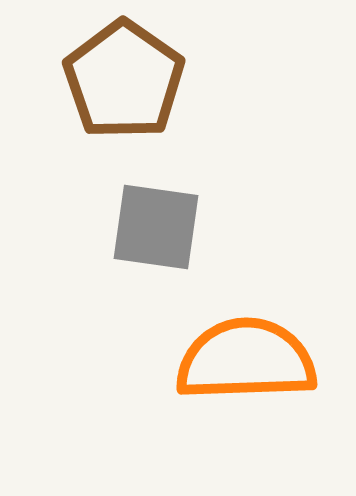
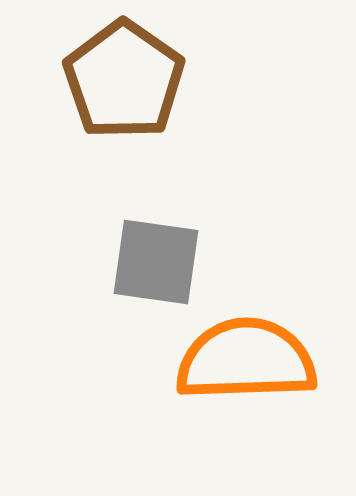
gray square: moved 35 px down
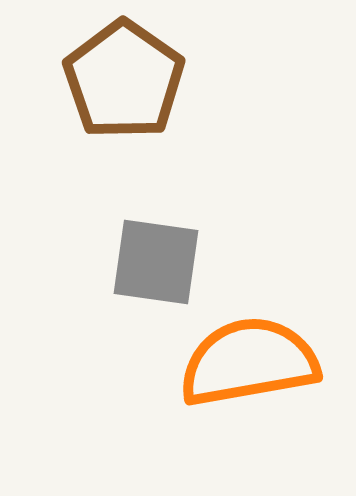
orange semicircle: moved 3 px right, 2 px down; rotated 8 degrees counterclockwise
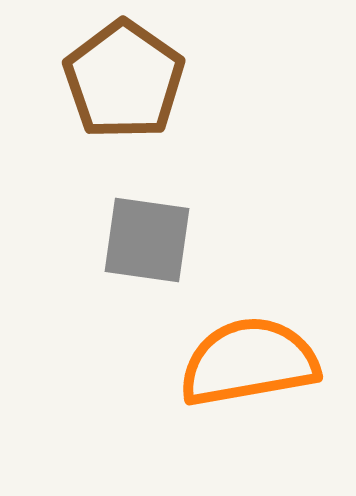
gray square: moved 9 px left, 22 px up
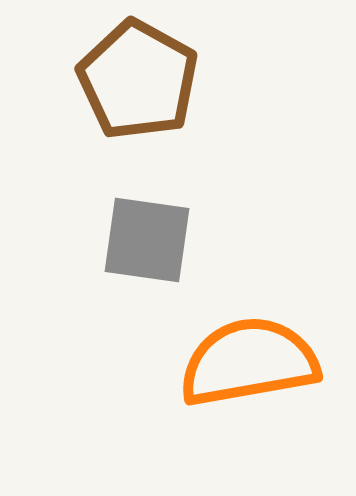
brown pentagon: moved 14 px right; rotated 6 degrees counterclockwise
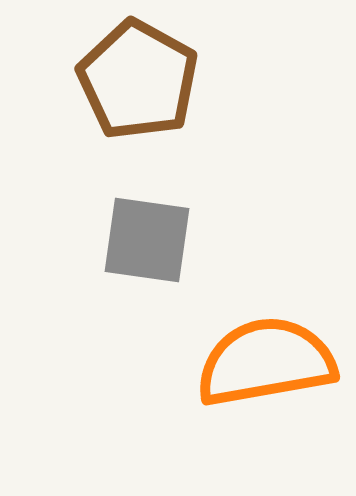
orange semicircle: moved 17 px right
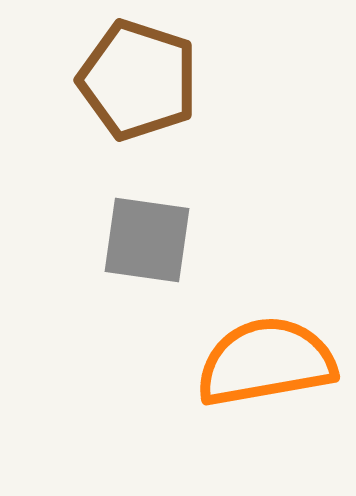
brown pentagon: rotated 11 degrees counterclockwise
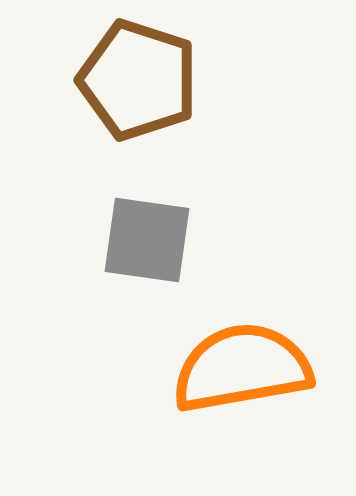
orange semicircle: moved 24 px left, 6 px down
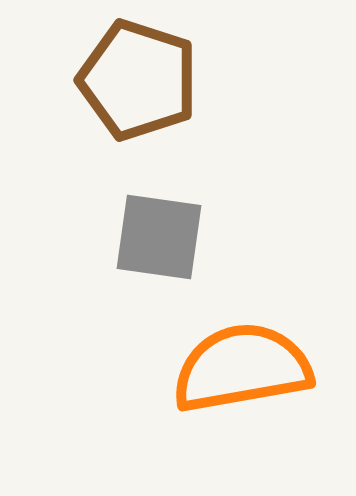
gray square: moved 12 px right, 3 px up
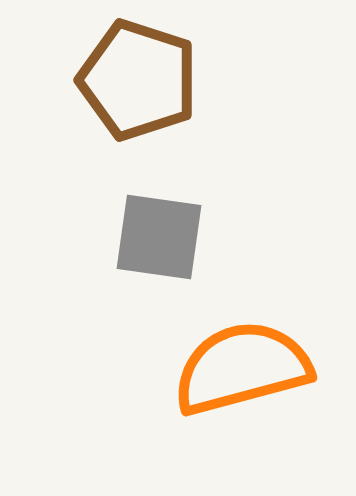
orange semicircle: rotated 5 degrees counterclockwise
